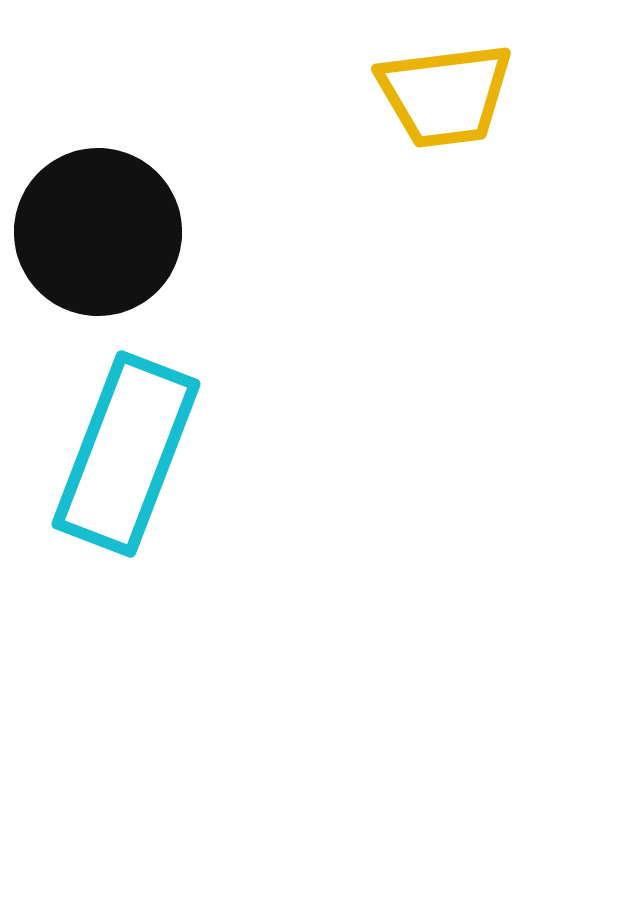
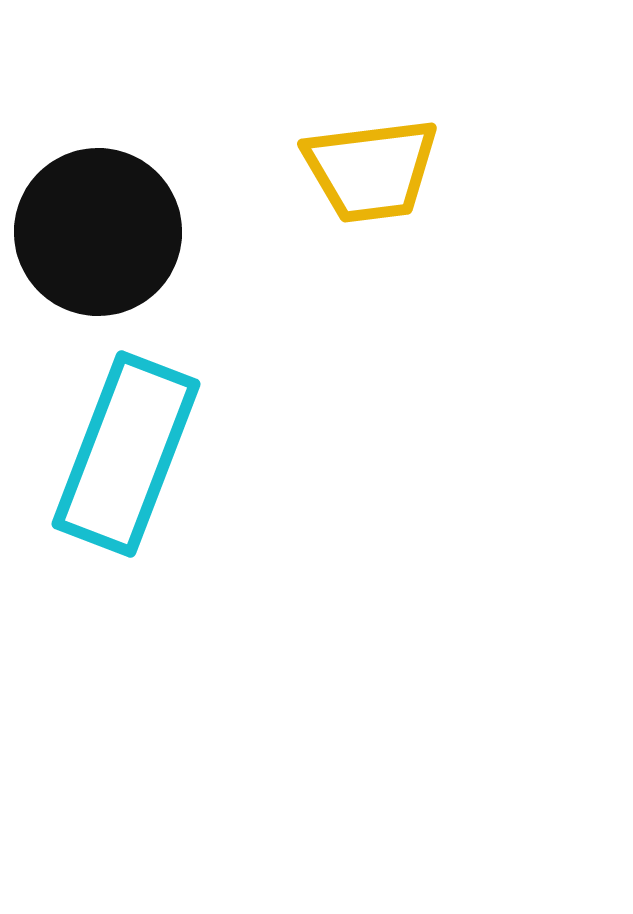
yellow trapezoid: moved 74 px left, 75 px down
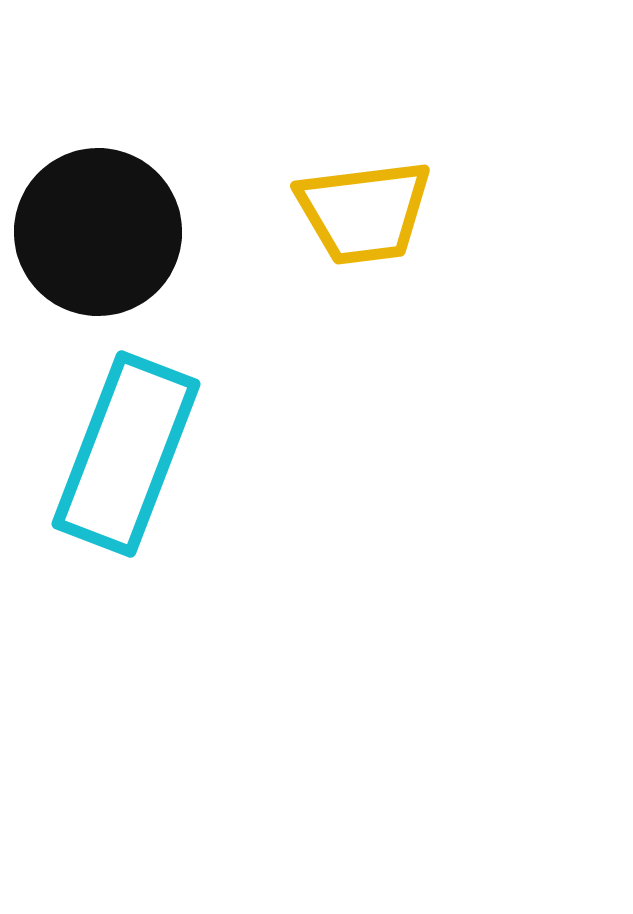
yellow trapezoid: moved 7 px left, 42 px down
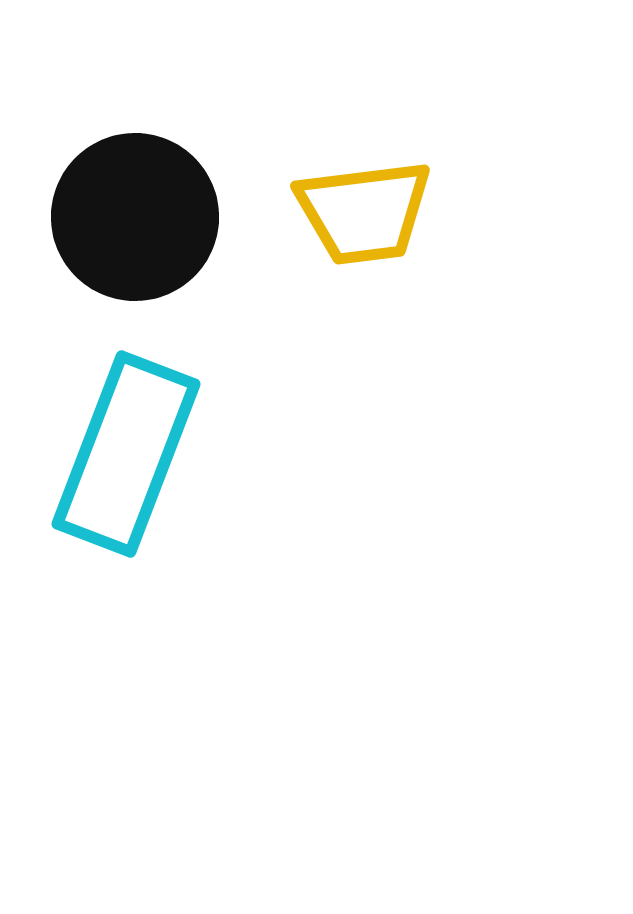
black circle: moved 37 px right, 15 px up
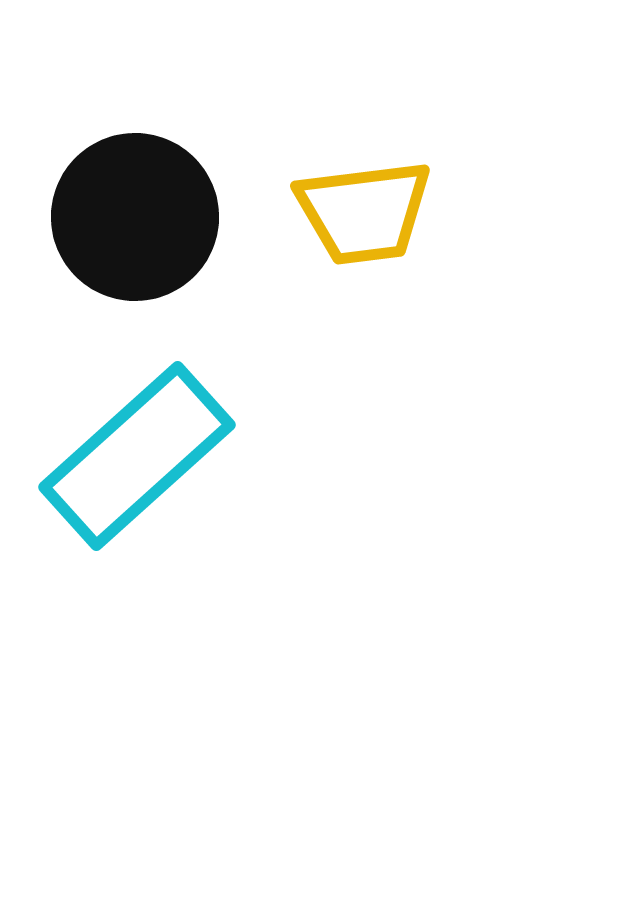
cyan rectangle: moved 11 px right, 2 px down; rotated 27 degrees clockwise
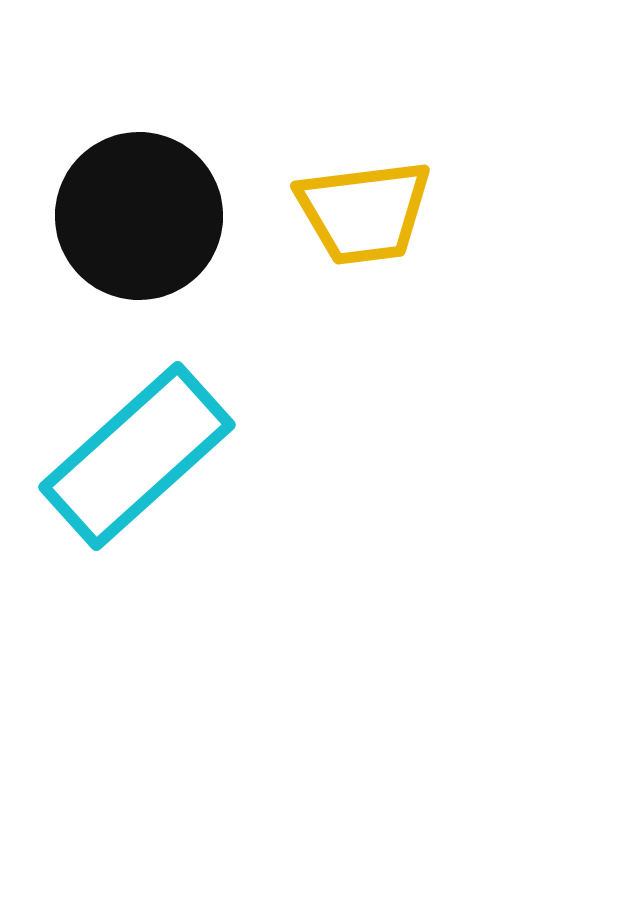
black circle: moved 4 px right, 1 px up
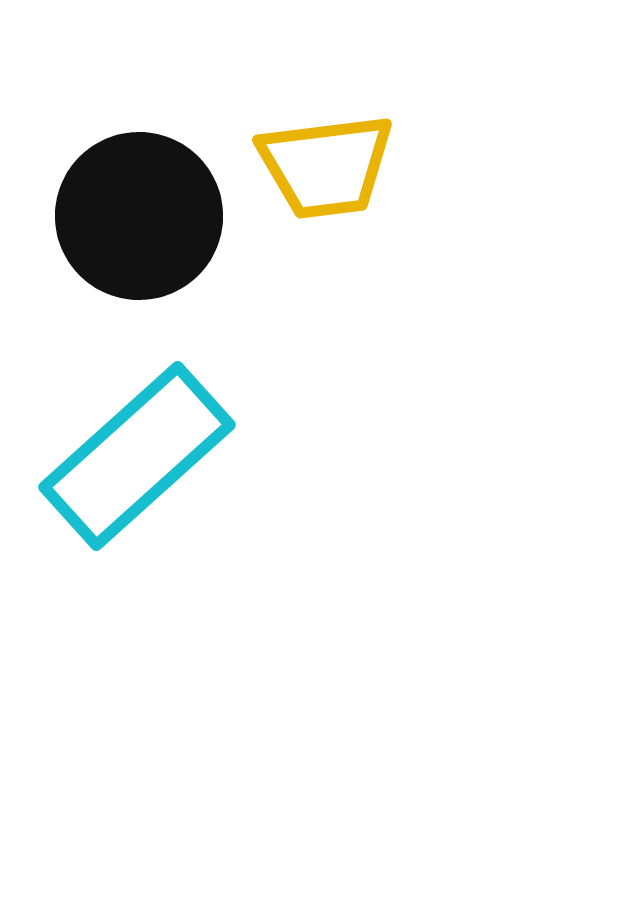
yellow trapezoid: moved 38 px left, 46 px up
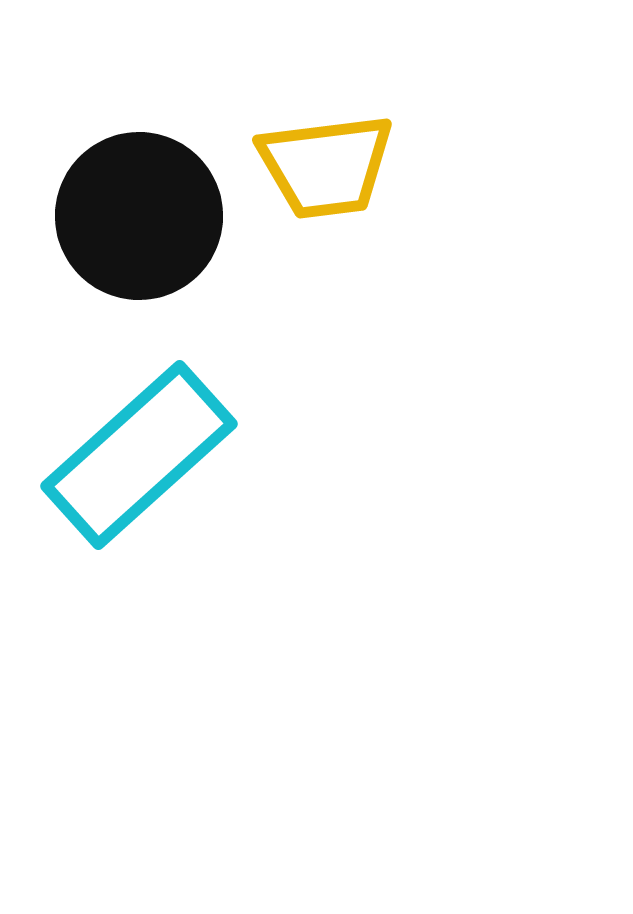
cyan rectangle: moved 2 px right, 1 px up
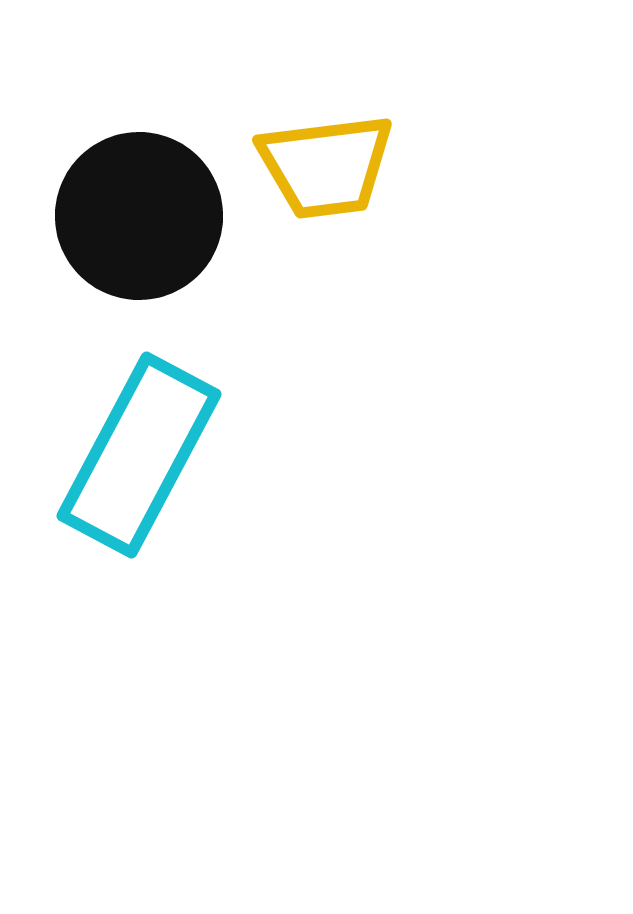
cyan rectangle: rotated 20 degrees counterclockwise
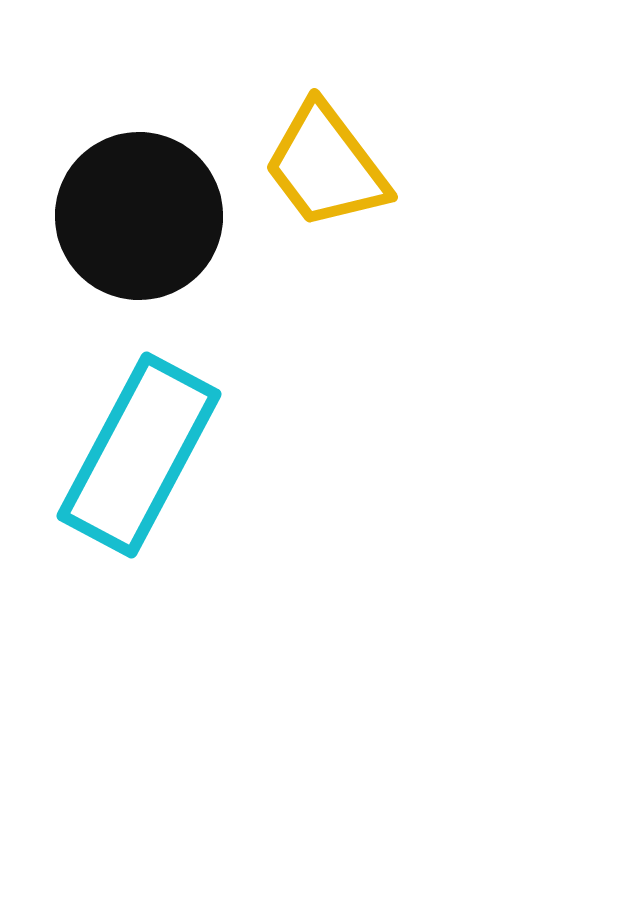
yellow trapezoid: rotated 60 degrees clockwise
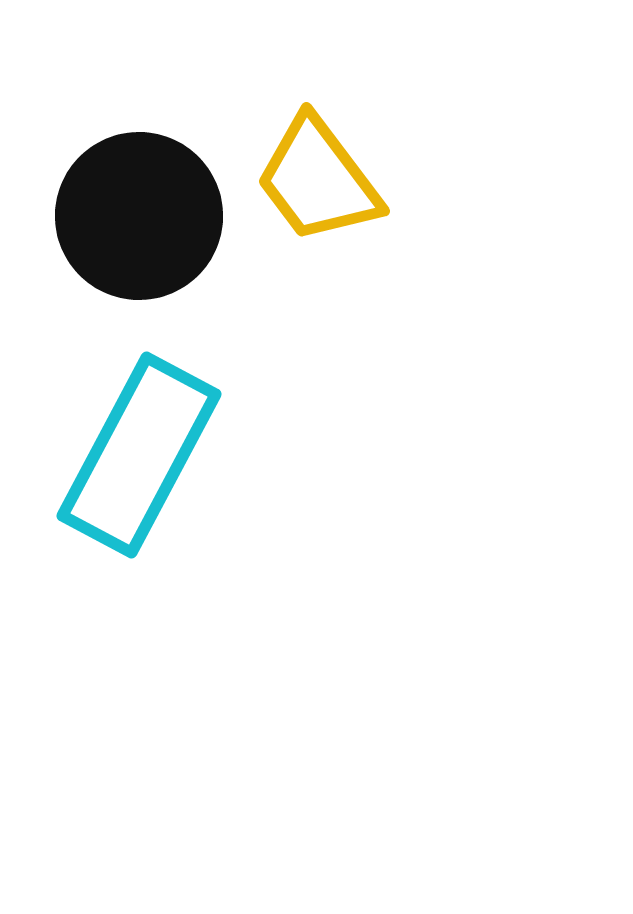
yellow trapezoid: moved 8 px left, 14 px down
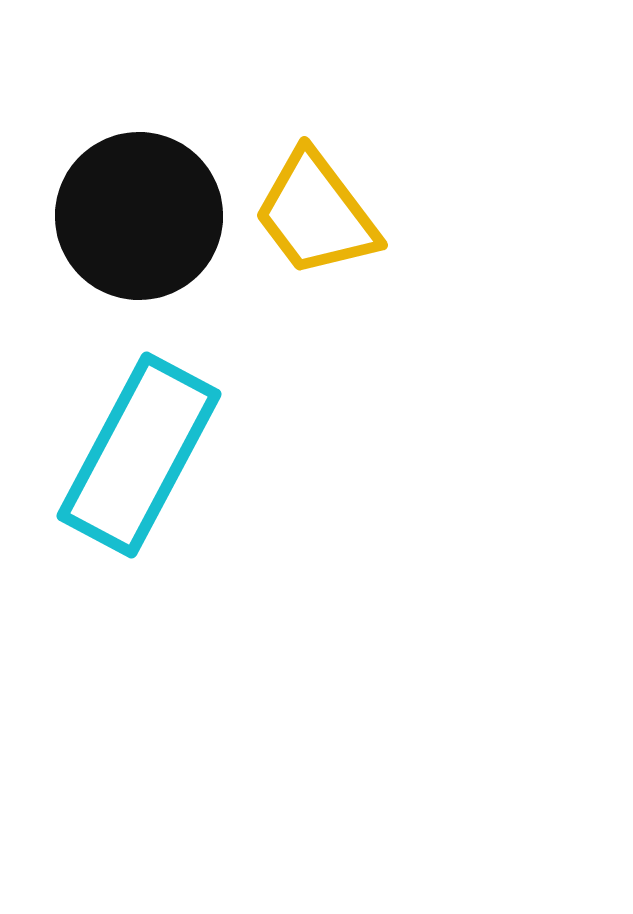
yellow trapezoid: moved 2 px left, 34 px down
